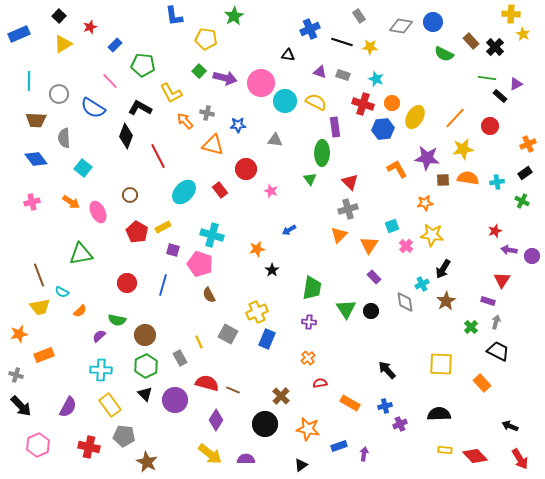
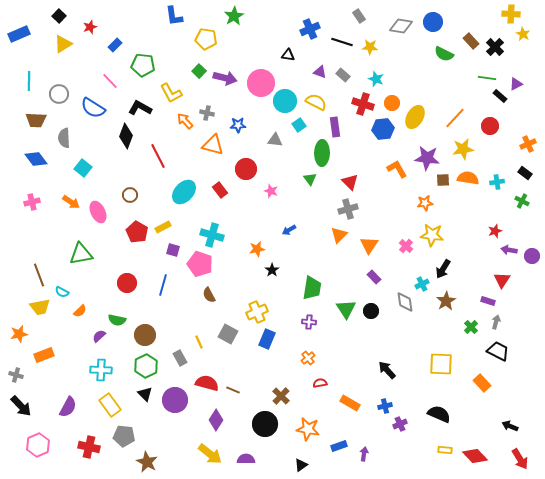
gray rectangle at (343, 75): rotated 24 degrees clockwise
black rectangle at (525, 173): rotated 72 degrees clockwise
cyan square at (392, 226): moved 93 px left, 101 px up; rotated 16 degrees counterclockwise
black semicircle at (439, 414): rotated 25 degrees clockwise
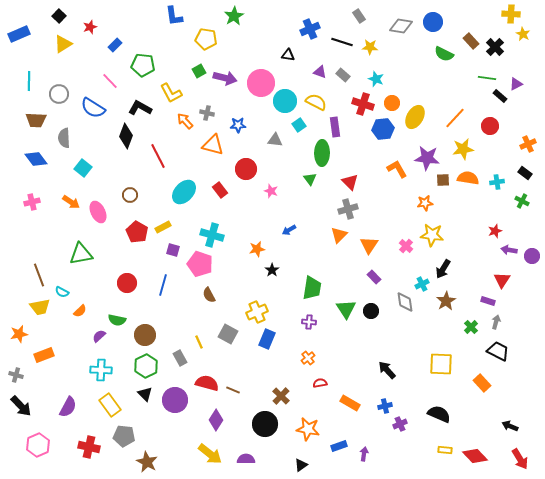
green square at (199, 71): rotated 16 degrees clockwise
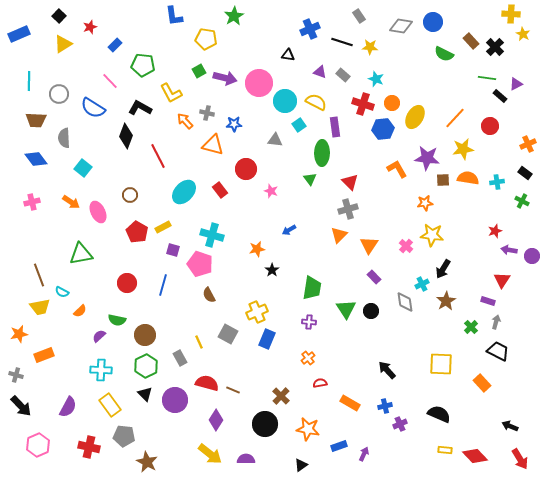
pink circle at (261, 83): moved 2 px left
blue star at (238, 125): moved 4 px left, 1 px up
purple arrow at (364, 454): rotated 16 degrees clockwise
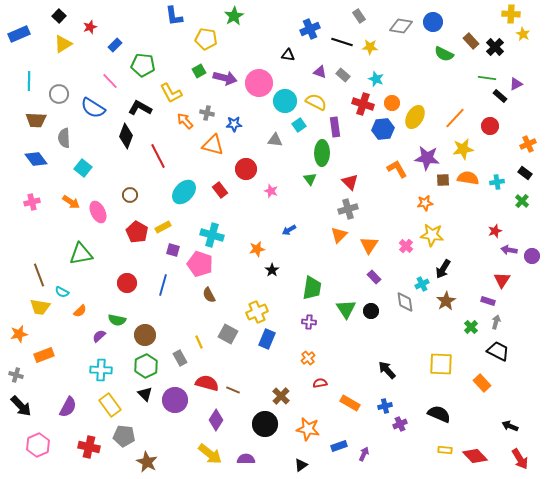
green cross at (522, 201): rotated 16 degrees clockwise
yellow trapezoid at (40, 307): rotated 20 degrees clockwise
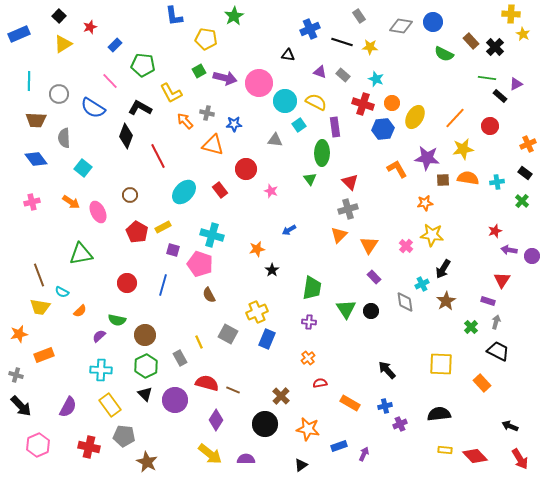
black semicircle at (439, 414): rotated 30 degrees counterclockwise
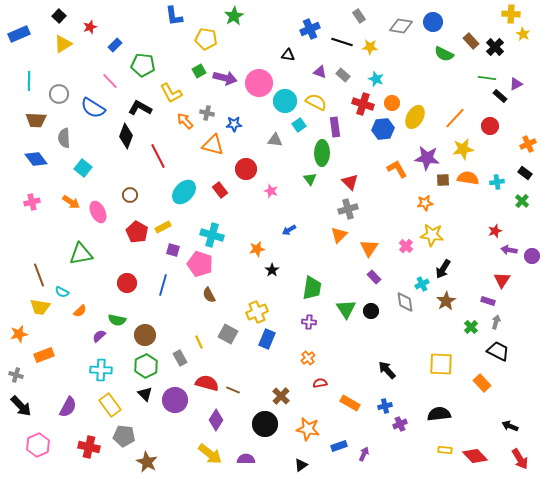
orange triangle at (369, 245): moved 3 px down
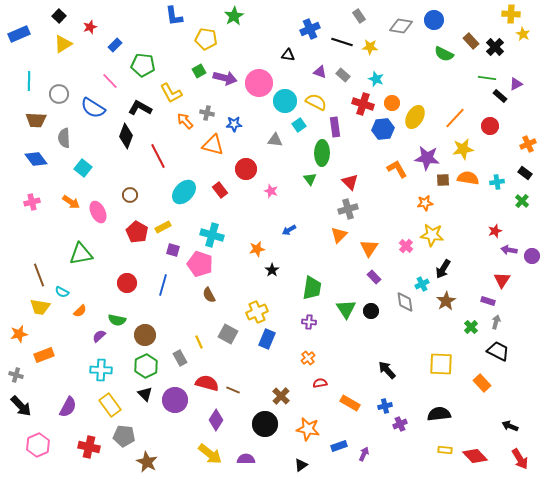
blue circle at (433, 22): moved 1 px right, 2 px up
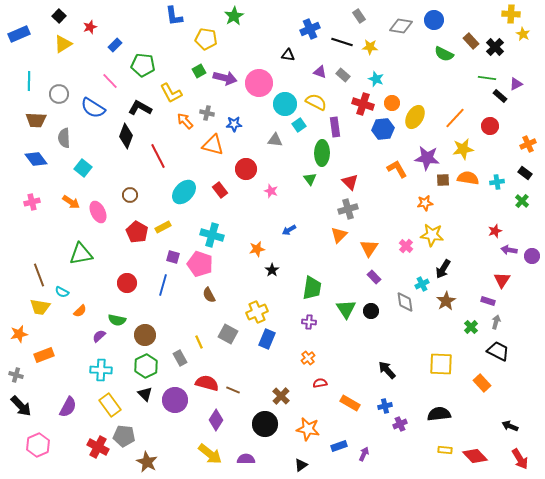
cyan circle at (285, 101): moved 3 px down
purple square at (173, 250): moved 7 px down
red cross at (89, 447): moved 9 px right; rotated 15 degrees clockwise
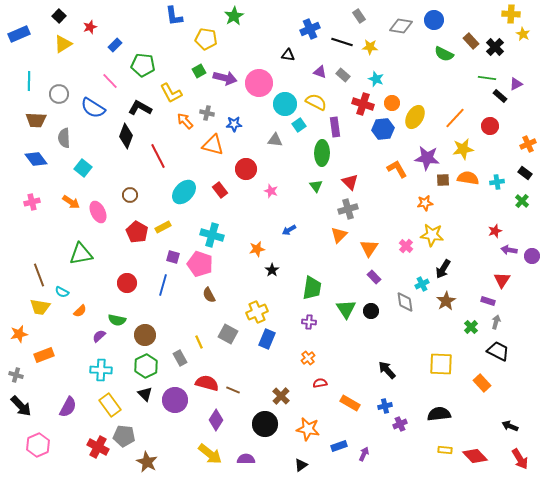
green triangle at (310, 179): moved 6 px right, 7 px down
